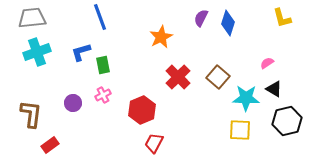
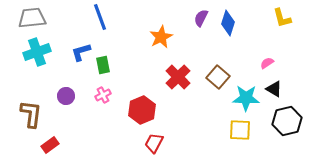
purple circle: moved 7 px left, 7 px up
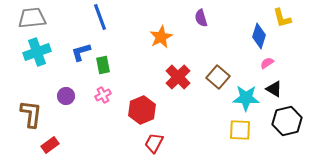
purple semicircle: rotated 42 degrees counterclockwise
blue diamond: moved 31 px right, 13 px down
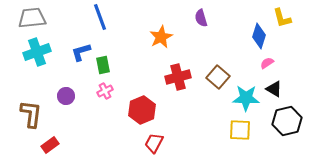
red cross: rotated 30 degrees clockwise
pink cross: moved 2 px right, 4 px up
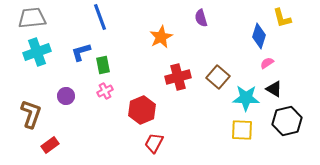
brown L-shape: rotated 12 degrees clockwise
yellow square: moved 2 px right
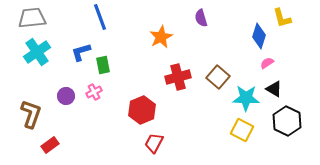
cyan cross: rotated 16 degrees counterclockwise
pink cross: moved 11 px left, 1 px down
black hexagon: rotated 20 degrees counterclockwise
yellow square: rotated 25 degrees clockwise
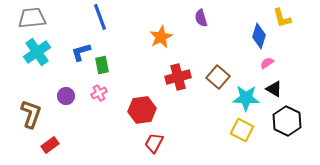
green rectangle: moved 1 px left
pink cross: moved 5 px right, 1 px down
red hexagon: rotated 16 degrees clockwise
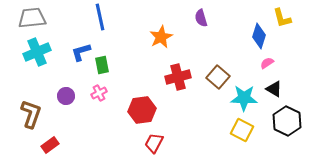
blue line: rotated 8 degrees clockwise
cyan cross: rotated 12 degrees clockwise
cyan star: moved 2 px left
